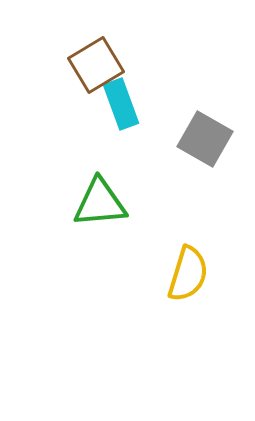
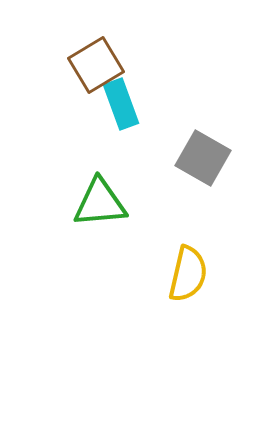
gray square: moved 2 px left, 19 px down
yellow semicircle: rotated 4 degrees counterclockwise
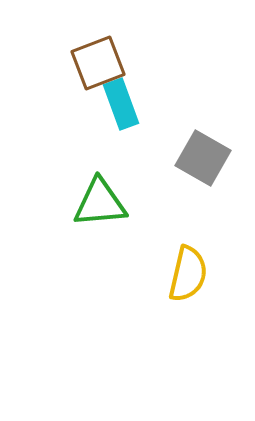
brown square: moved 2 px right, 2 px up; rotated 10 degrees clockwise
